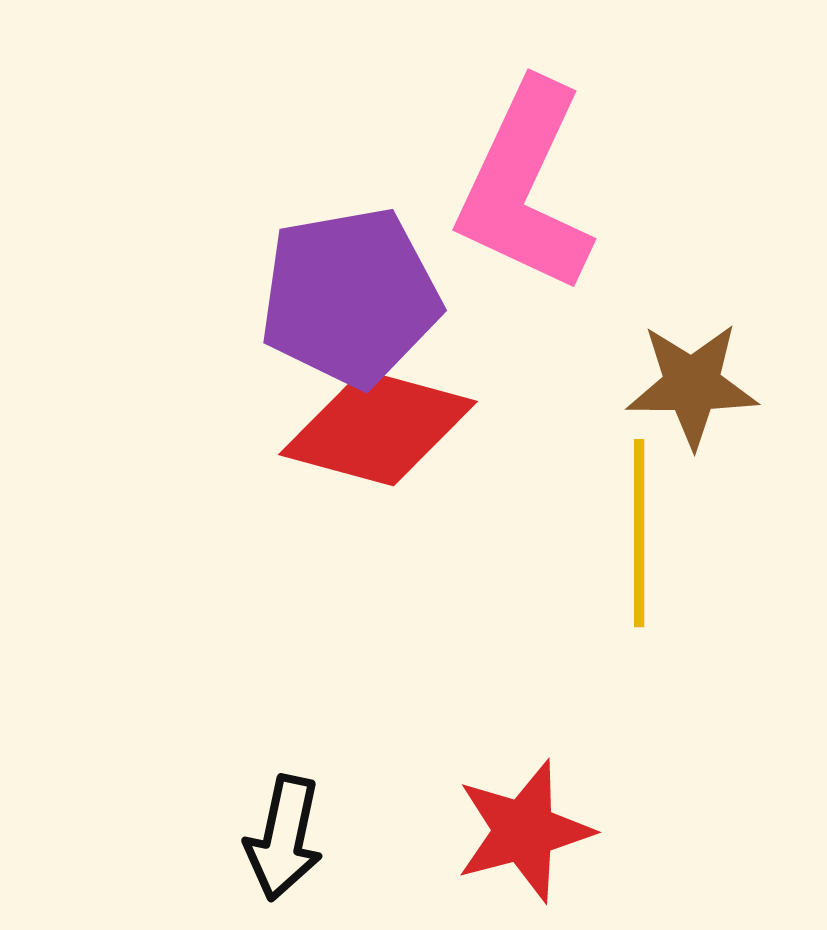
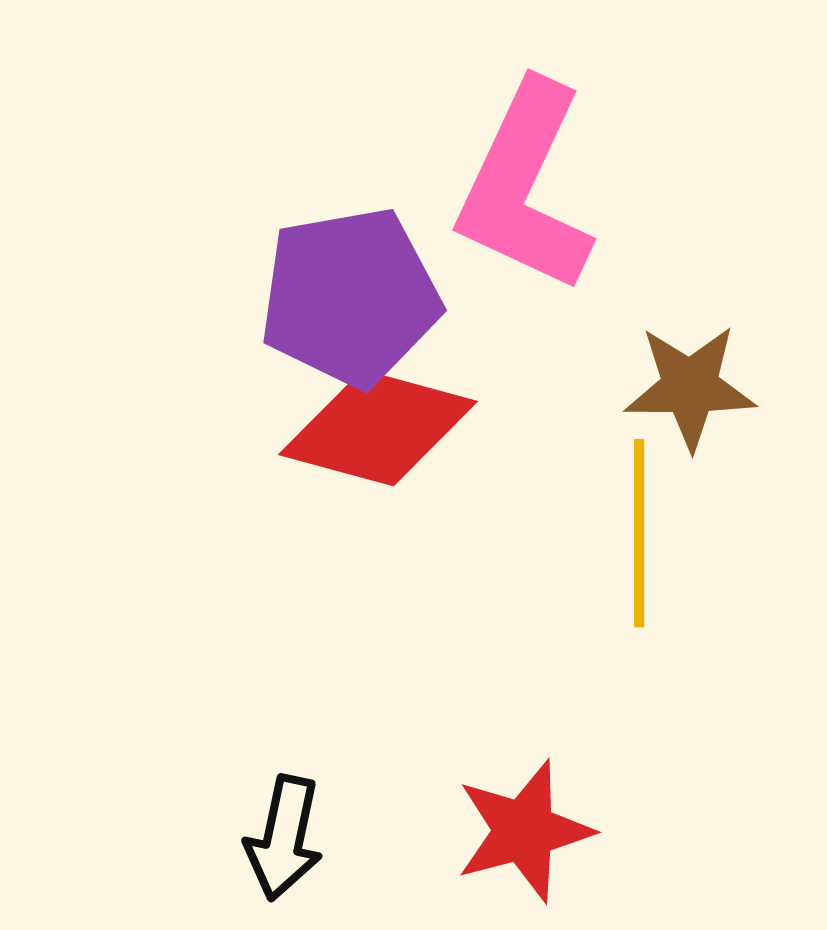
brown star: moved 2 px left, 2 px down
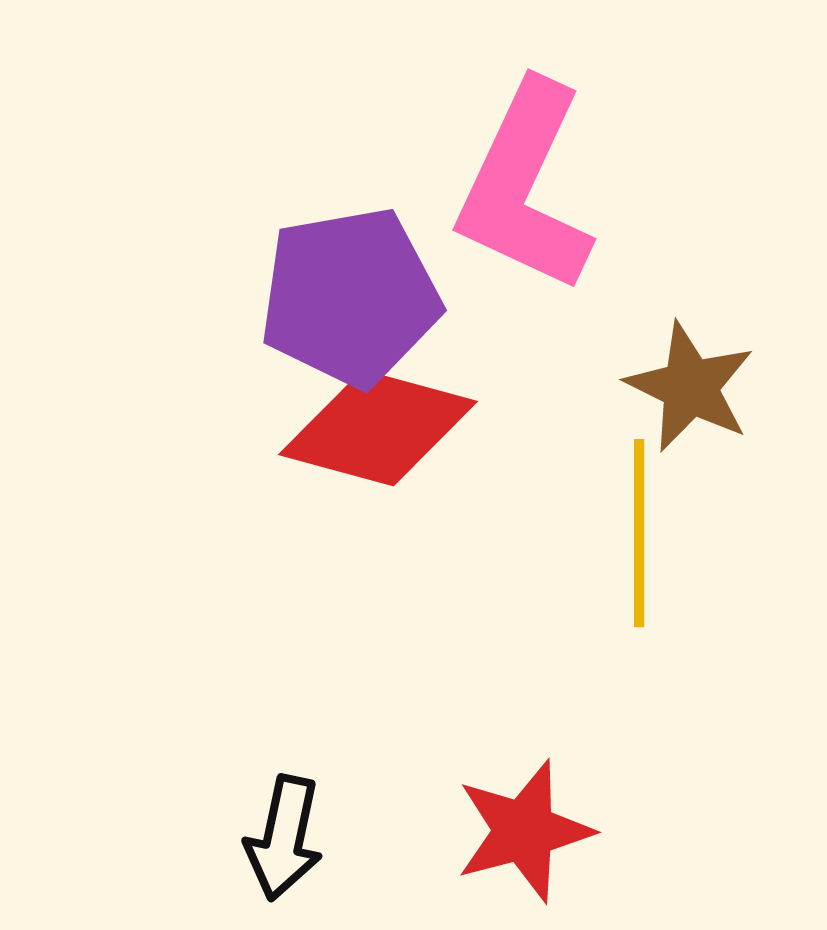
brown star: rotated 26 degrees clockwise
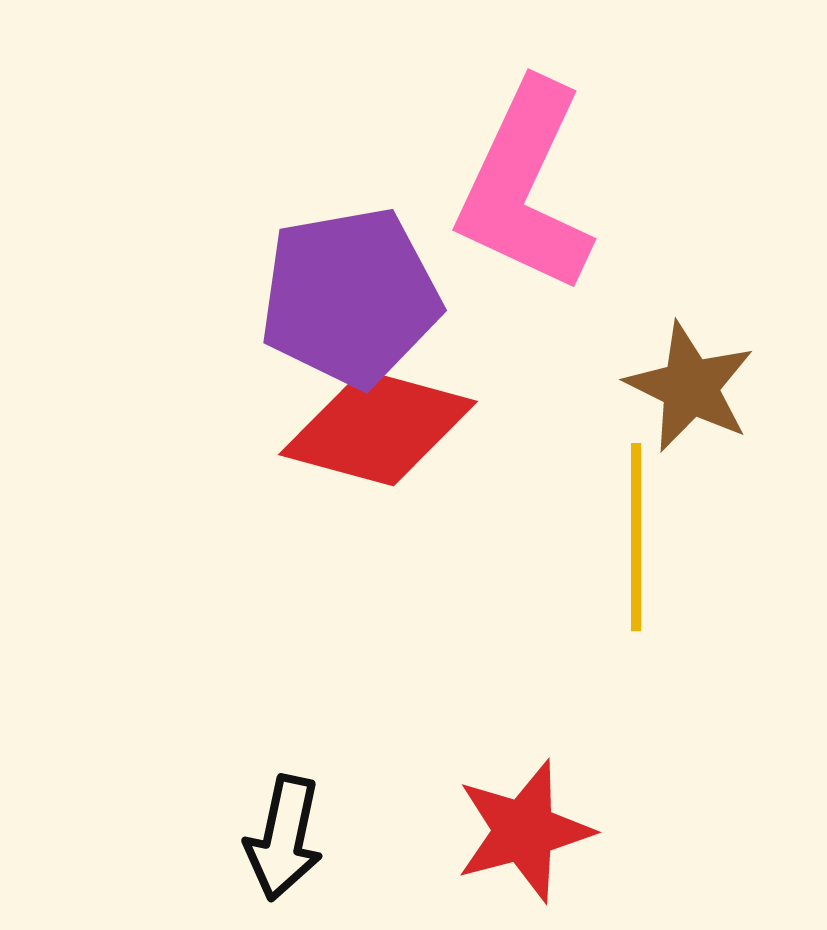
yellow line: moved 3 px left, 4 px down
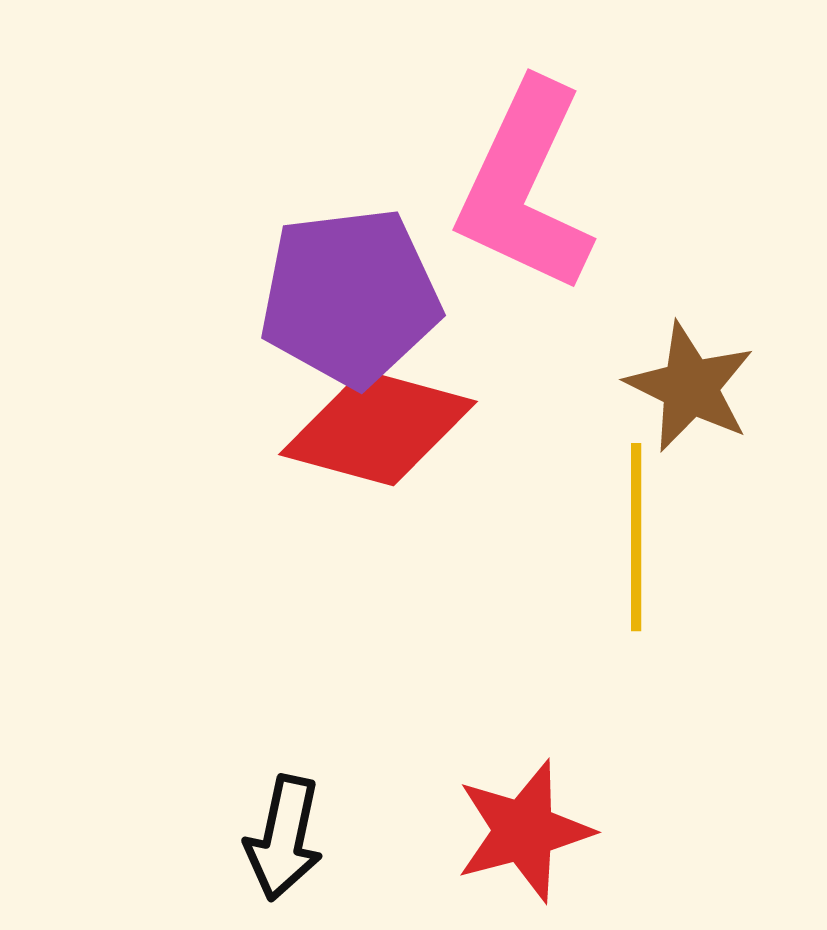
purple pentagon: rotated 3 degrees clockwise
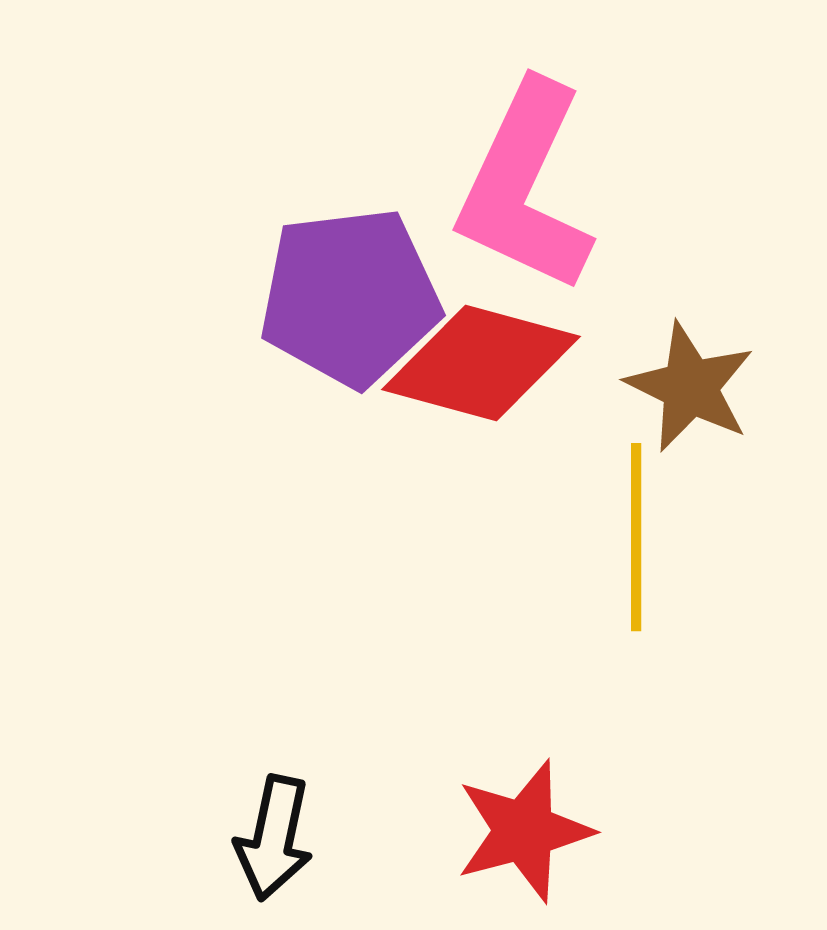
red diamond: moved 103 px right, 65 px up
black arrow: moved 10 px left
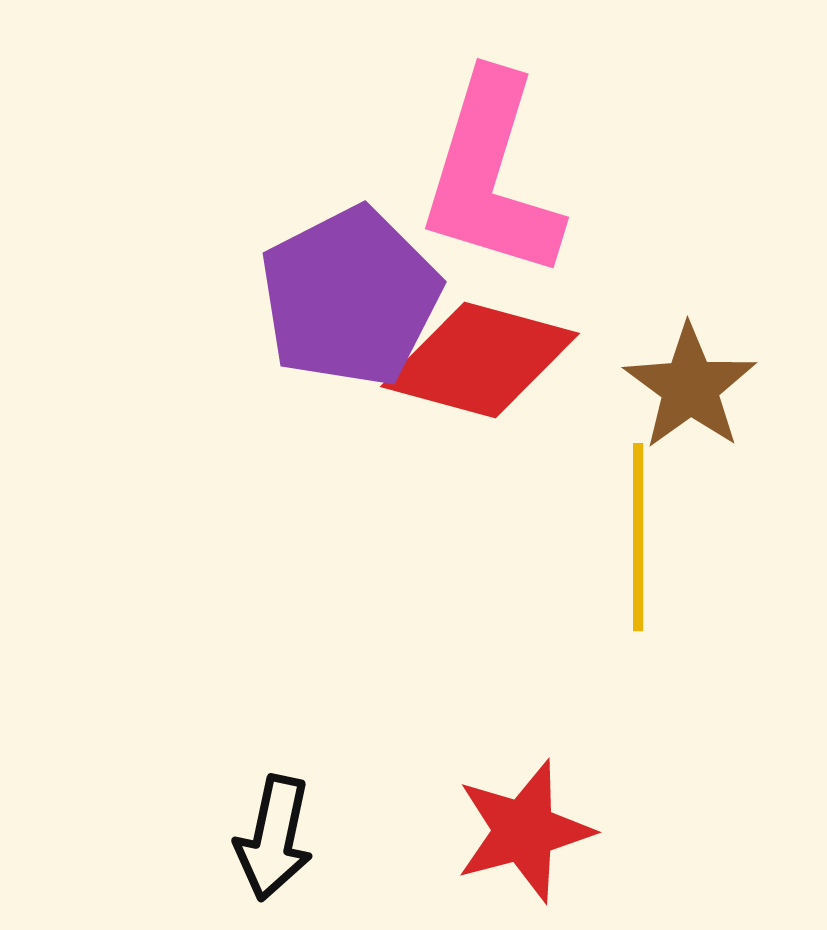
pink L-shape: moved 34 px left, 11 px up; rotated 8 degrees counterclockwise
purple pentagon: rotated 20 degrees counterclockwise
red diamond: moved 1 px left, 3 px up
brown star: rotated 10 degrees clockwise
yellow line: moved 2 px right
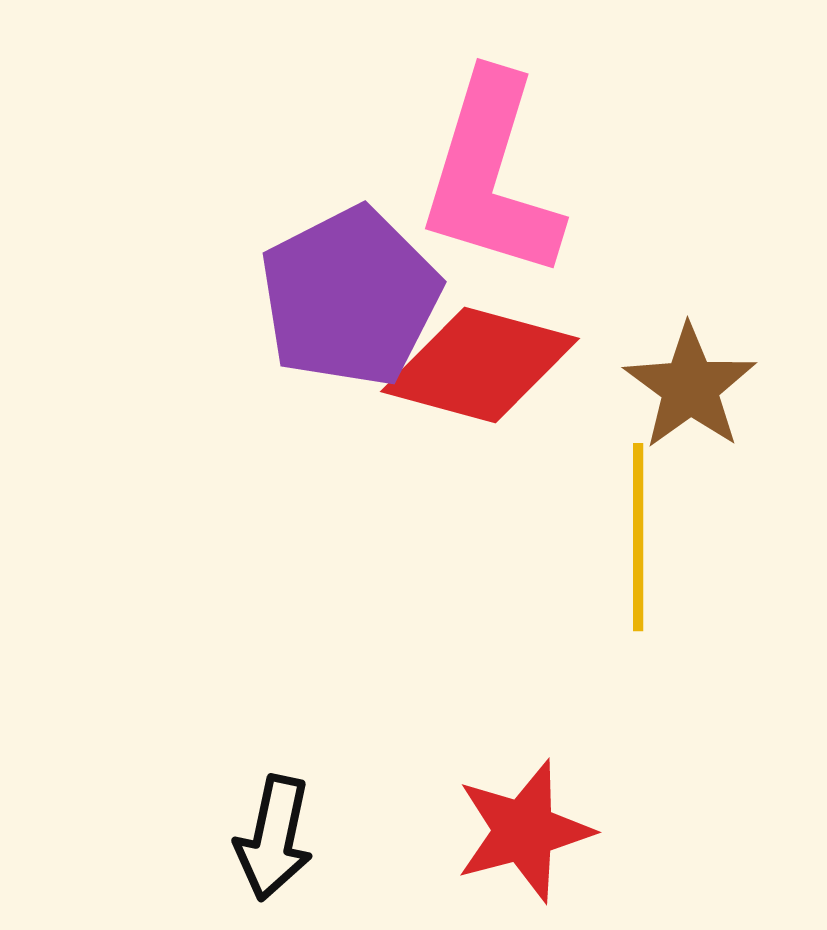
red diamond: moved 5 px down
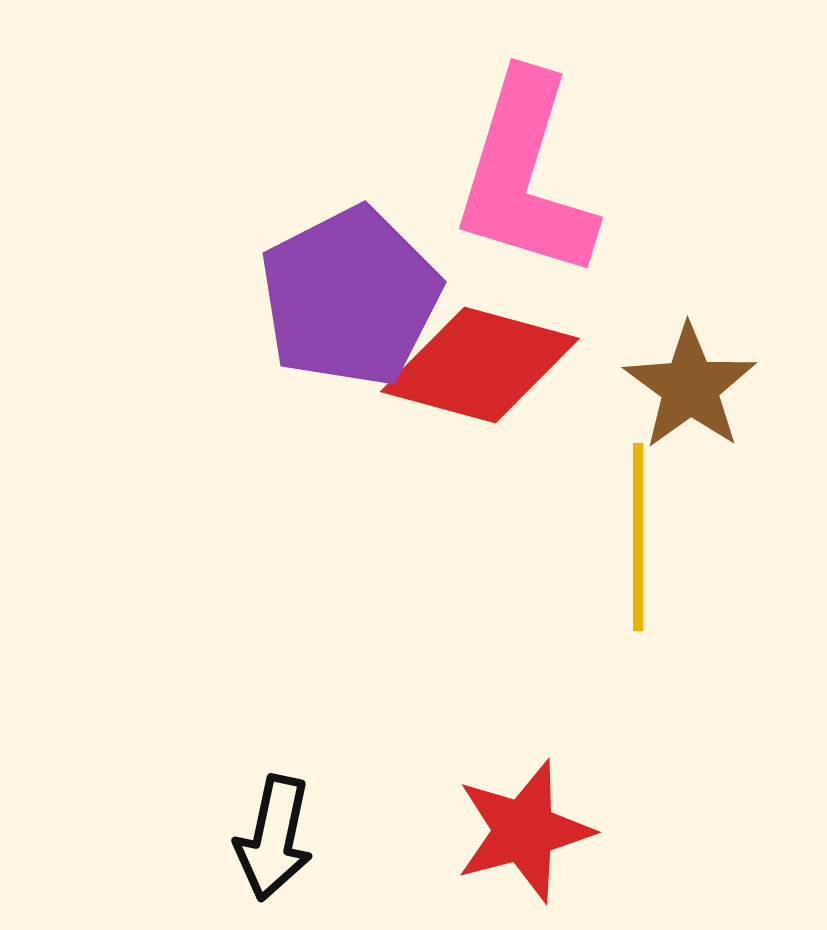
pink L-shape: moved 34 px right
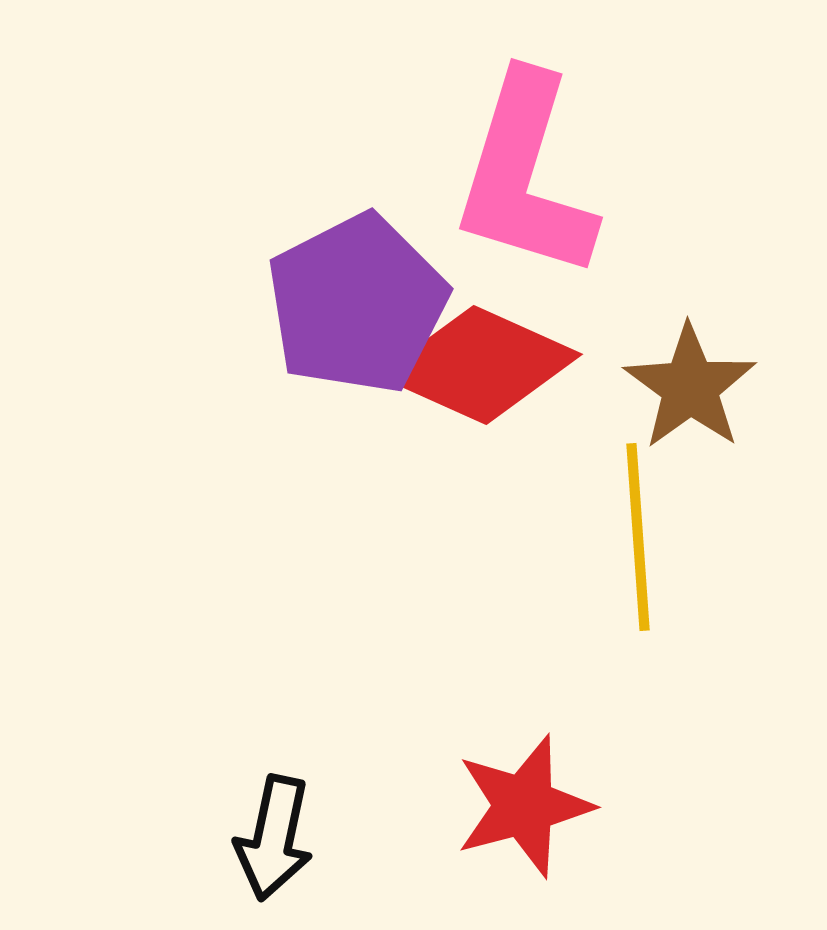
purple pentagon: moved 7 px right, 7 px down
red diamond: rotated 9 degrees clockwise
yellow line: rotated 4 degrees counterclockwise
red star: moved 25 px up
